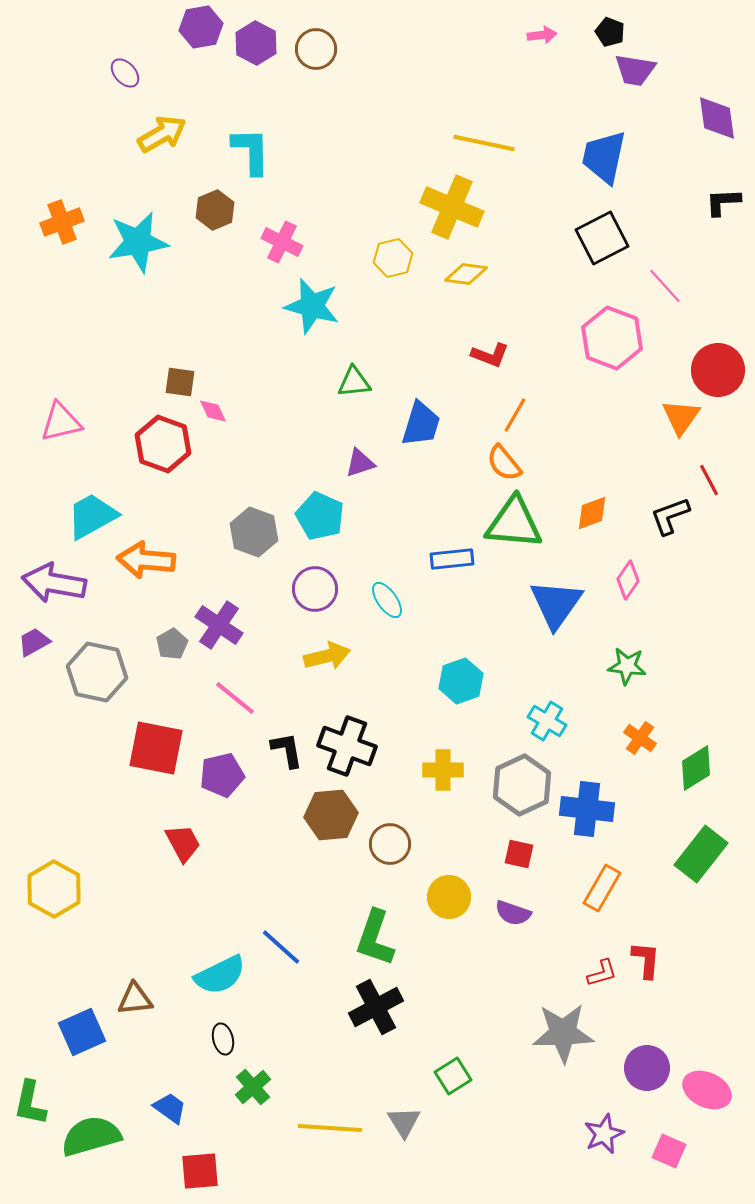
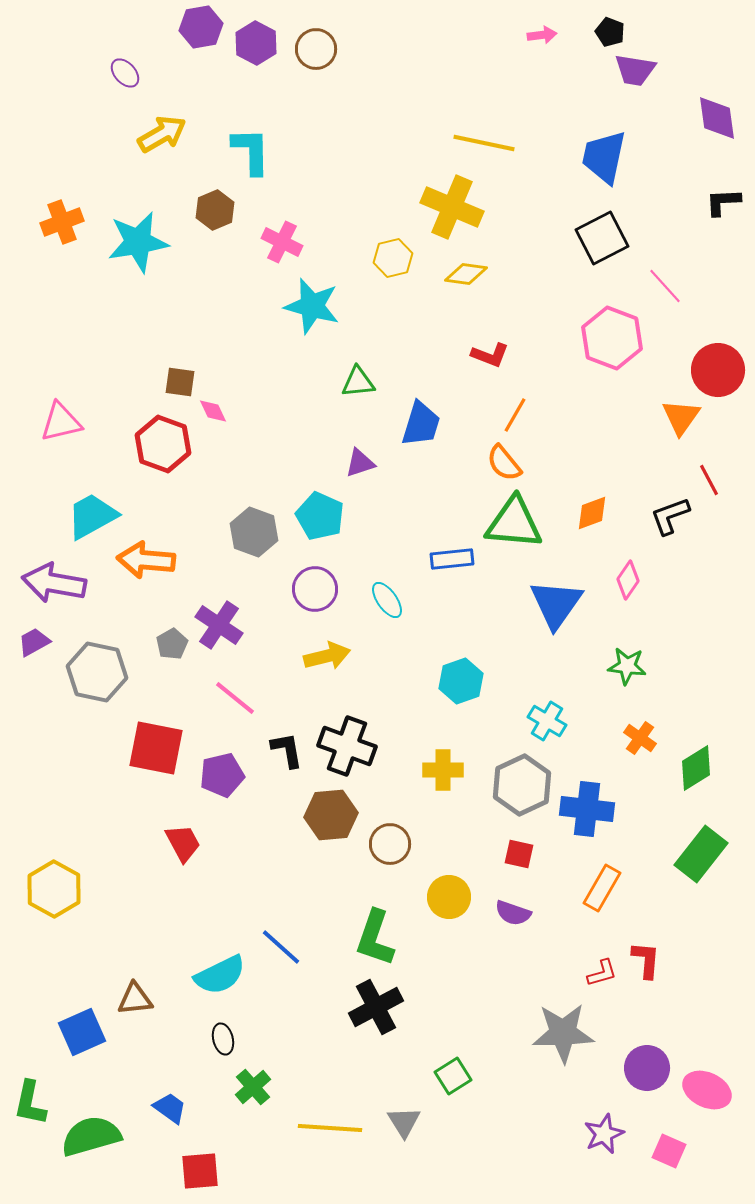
green triangle at (354, 382): moved 4 px right
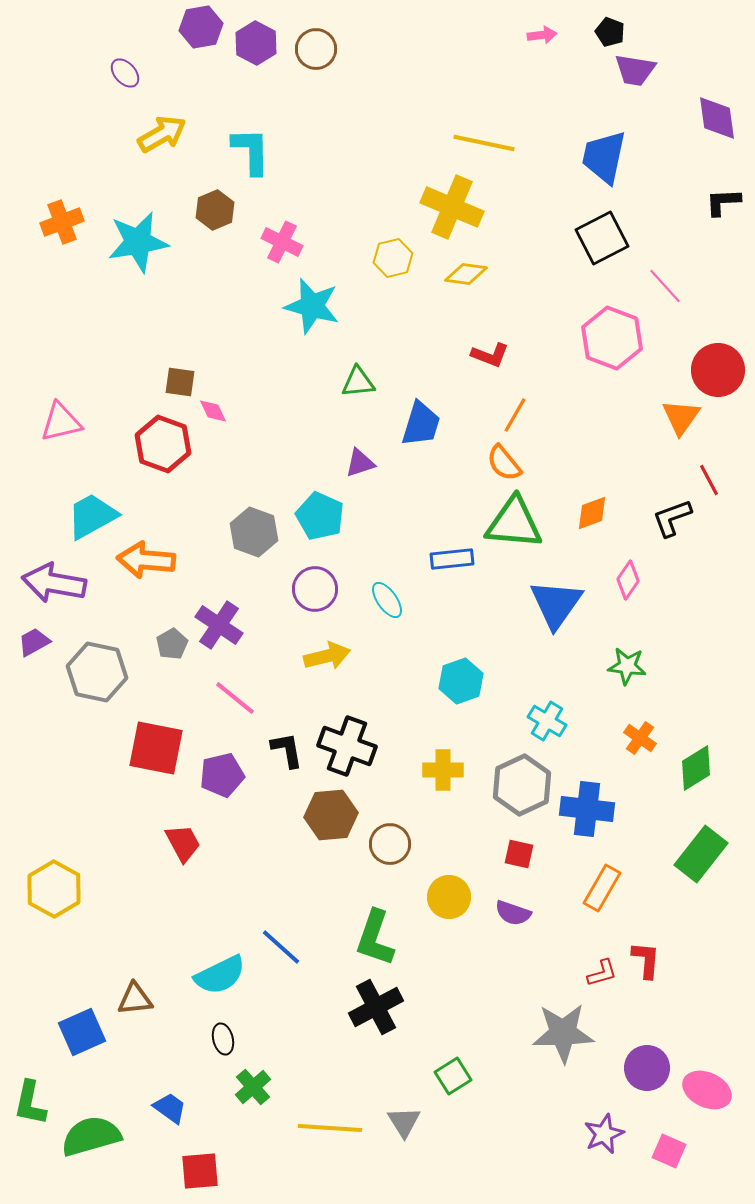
black L-shape at (670, 516): moved 2 px right, 2 px down
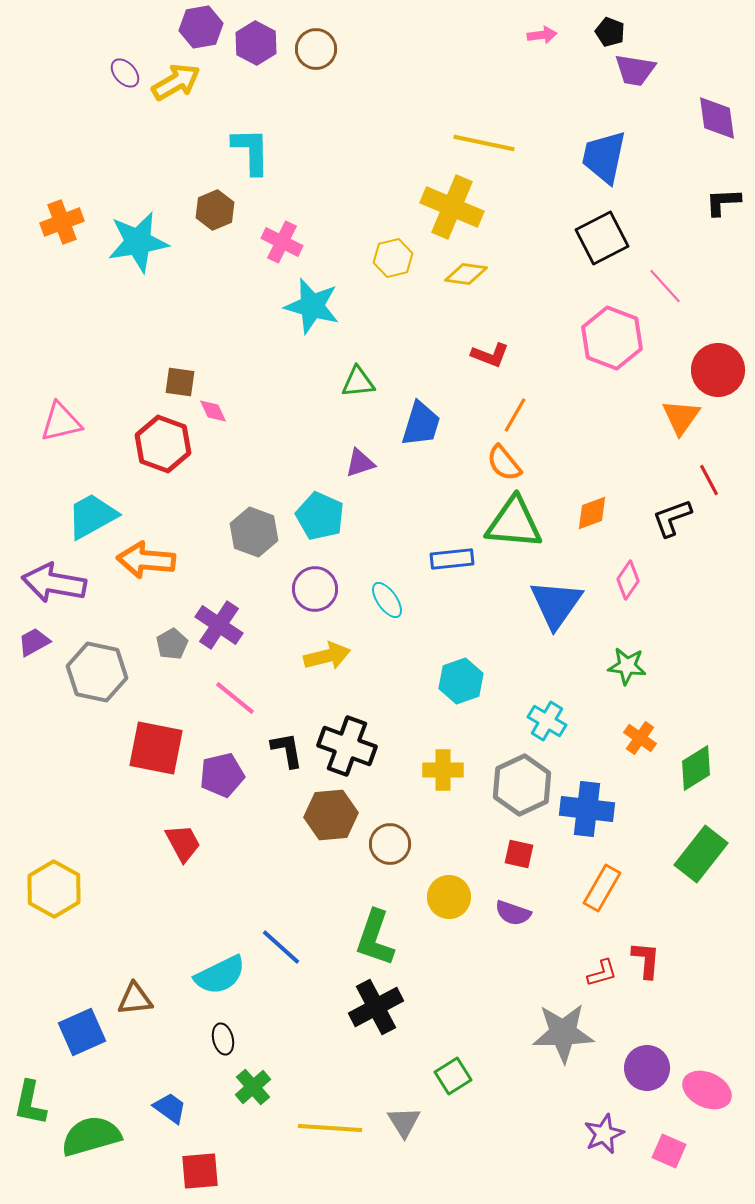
yellow arrow at (162, 134): moved 14 px right, 52 px up
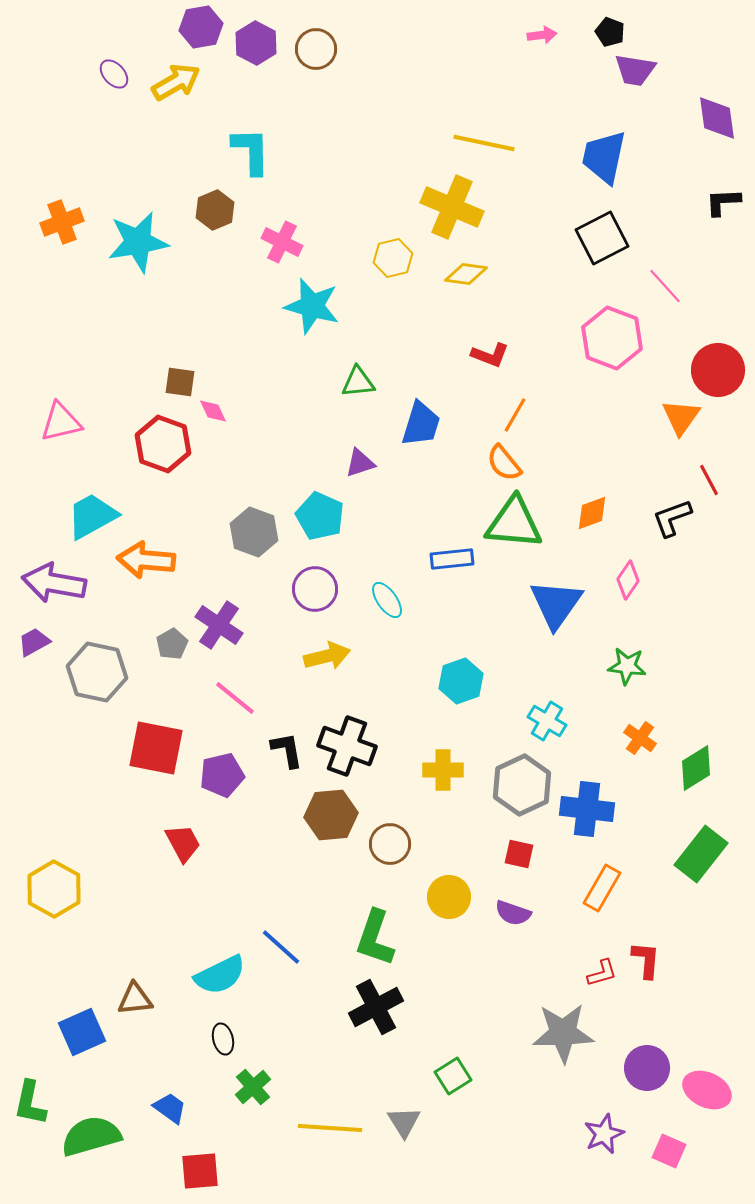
purple ellipse at (125, 73): moved 11 px left, 1 px down
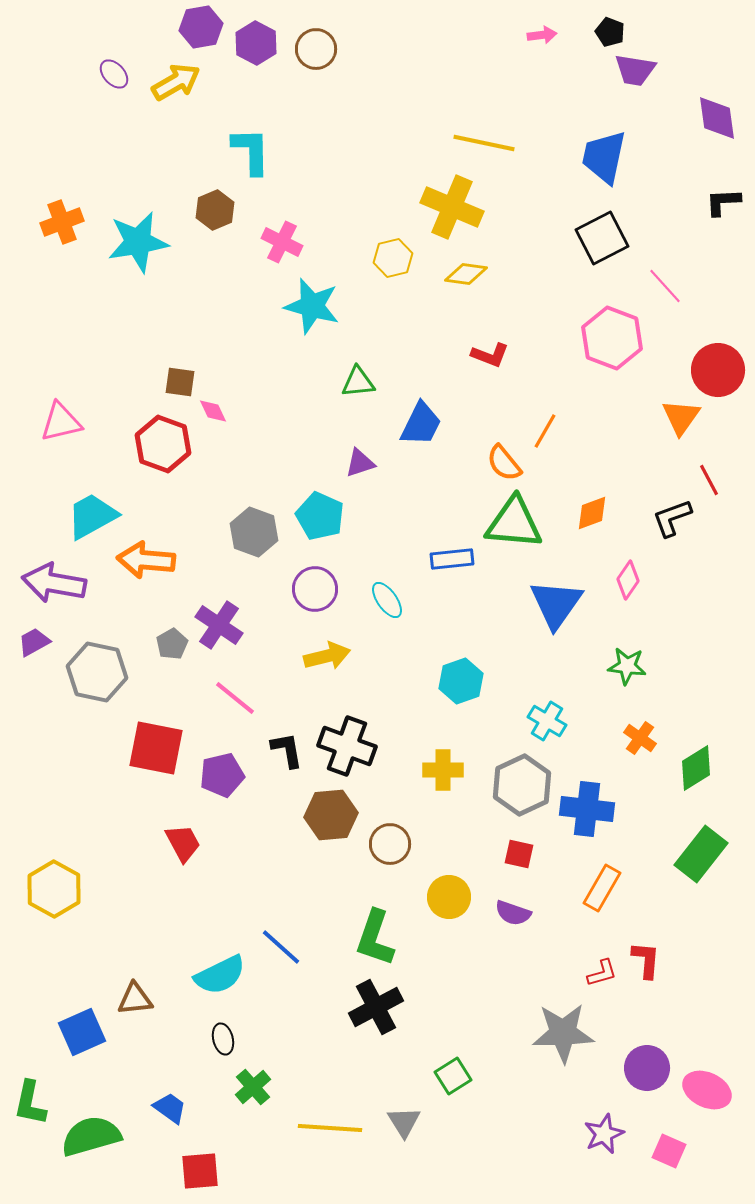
orange line at (515, 415): moved 30 px right, 16 px down
blue trapezoid at (421, 424): rotated 9 degrees clockwise
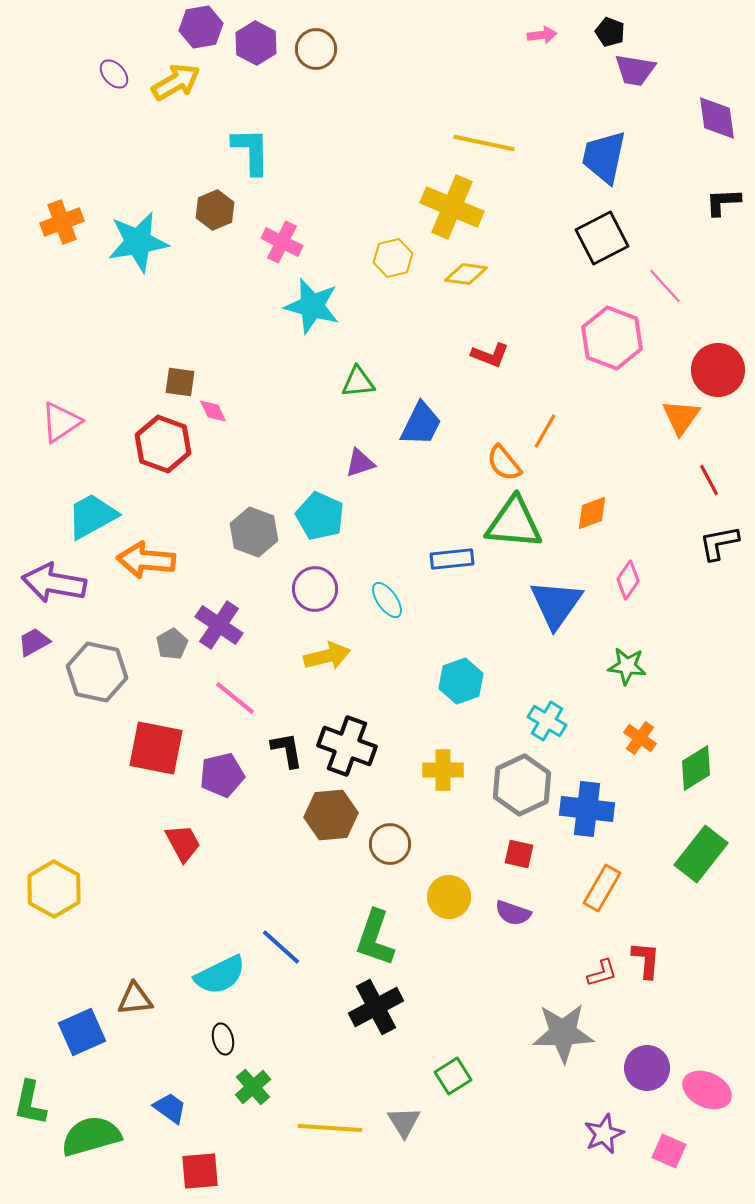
pink triangle at (61, 422): rotated 21 degrees counterclockwise
black L-shape at (672, 518): moved 47 px right, 25 px down; rotated 9 degrees clockwise
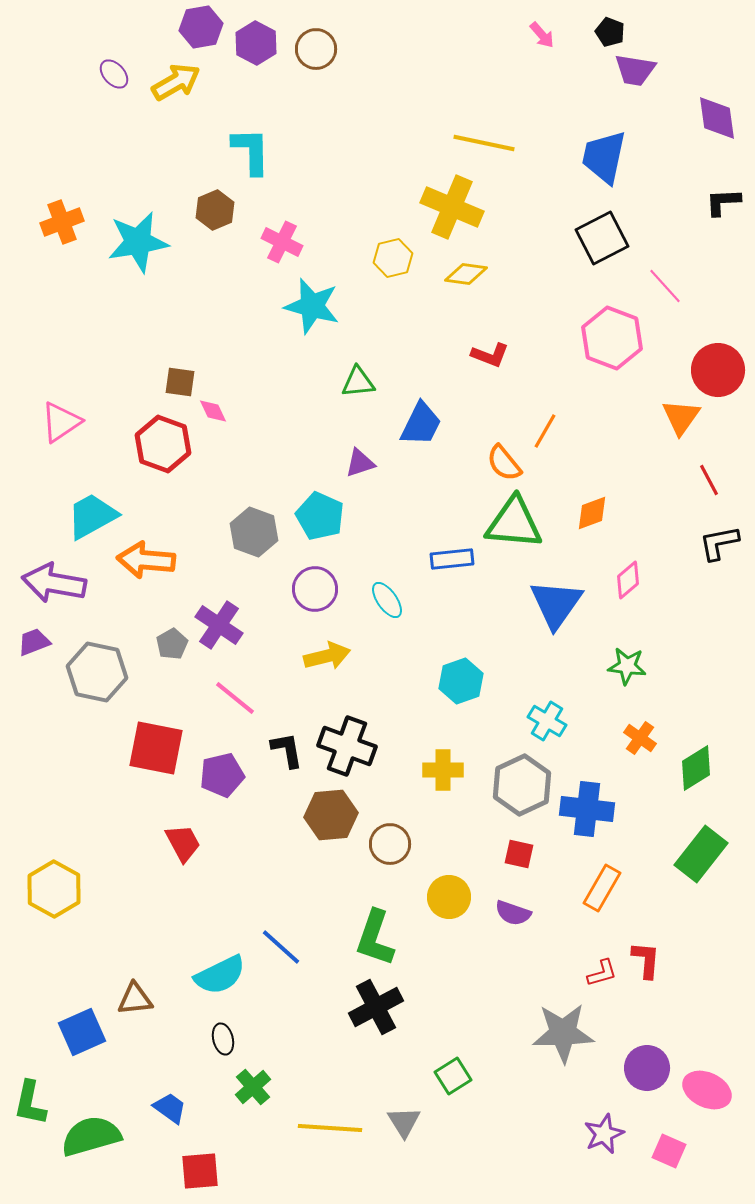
pink arrow at (542, 35): rotated 56 degrees clockwise
pink diamond at (628, 580): rotated 15 degrees clockwise
purple trapezoid at (34, 642): rotated 8 degrees clockwise
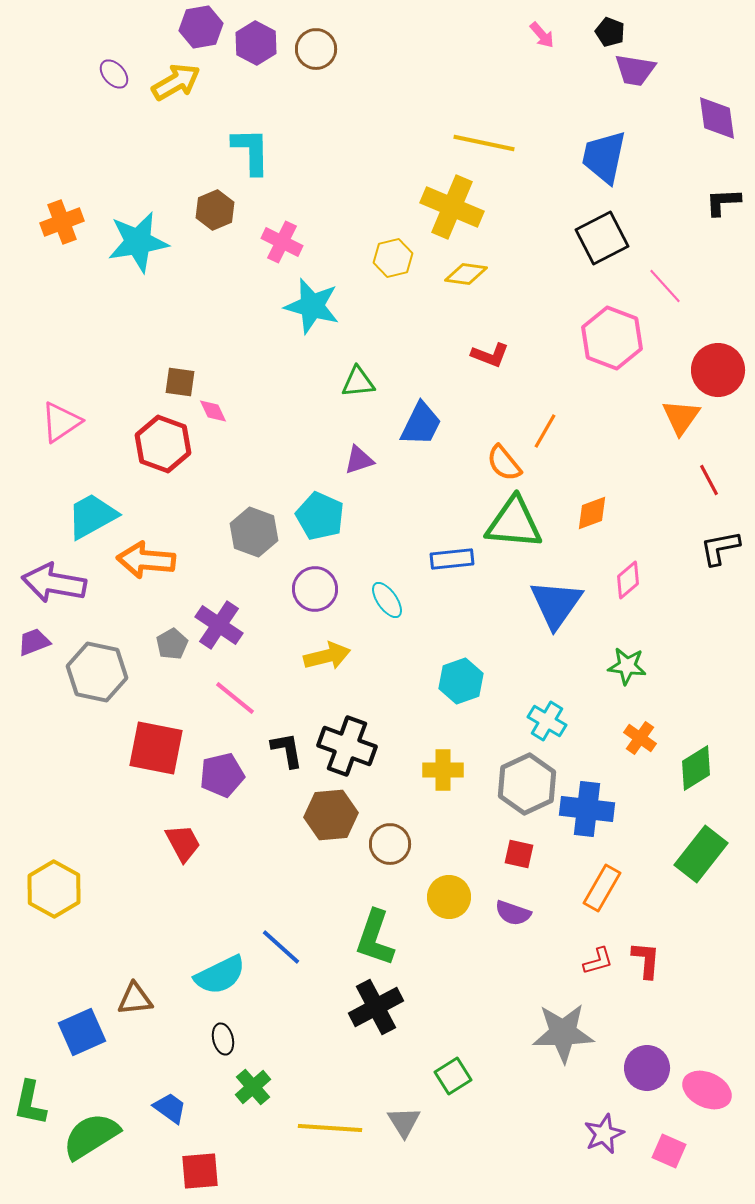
purple triangle at (360, 463): moved 1 px left, 3 px up
black L-shape at (719, 543): moved 1 px right, 5 px down
gray hexagon at (522, 785): moved 5 px right, 1 px up
red L-shape at (602, 973): moved 4 px left, 12 px up
green semicircle at (91, 1136): rotated 16 degrees counterclockwise
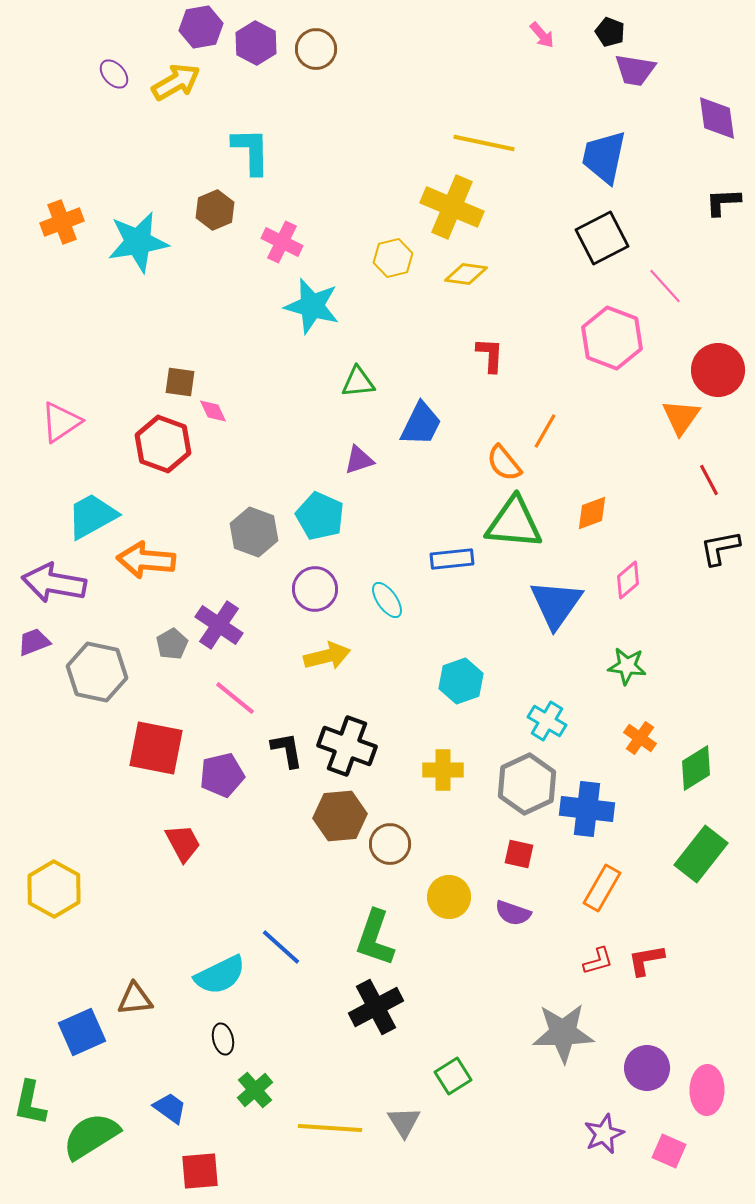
red L-shape at (490, 355): rotated 108 degrees counterclockwise
brown hexagon at (331, 815): moved 9 px right, 1 px down
red L-shape at (646, 960): rotated 105 degrees counterclockwise
green cross at (253, 1087): moved 2 px right, 3 px down
pink ellipse at (707, 1090): rotated 66 degrees clockwise
